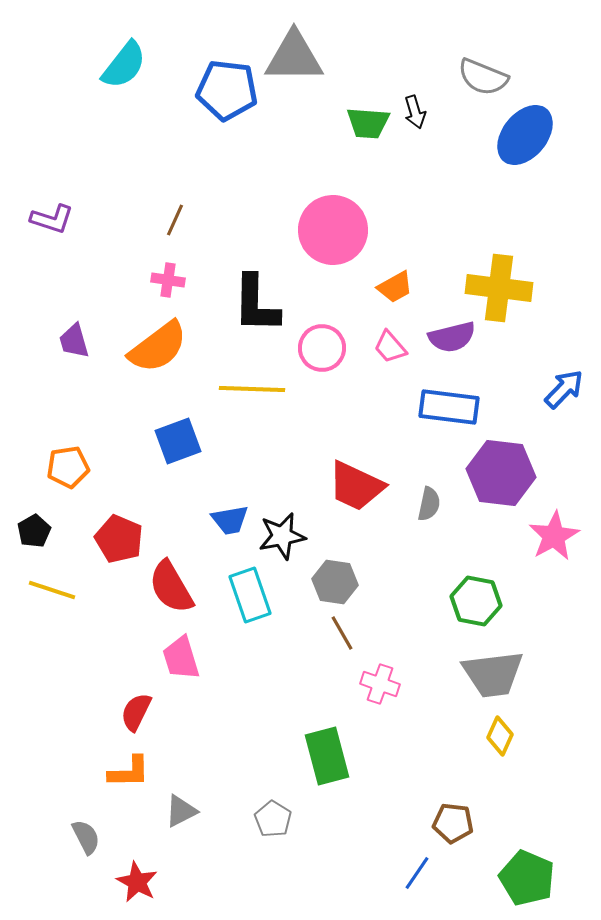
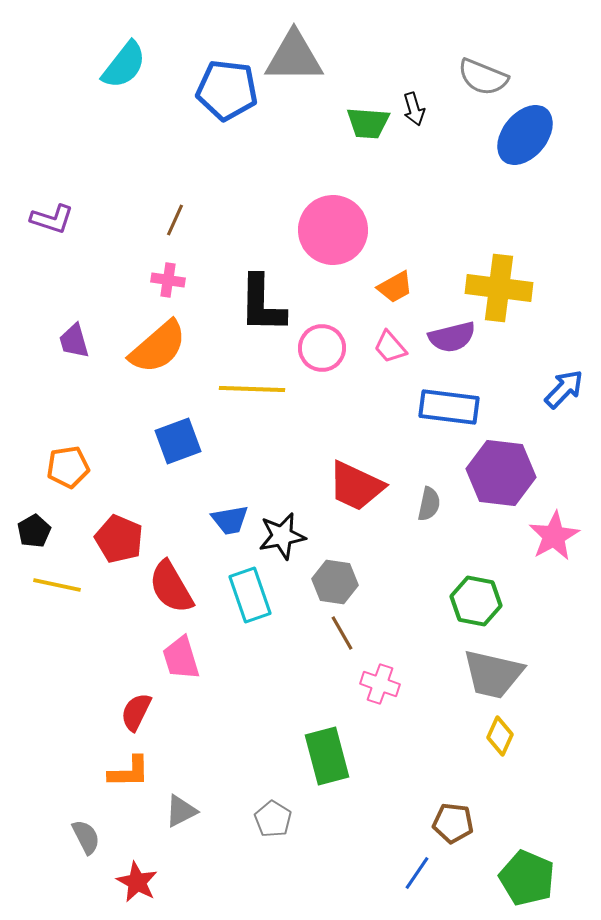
black arrow at (415, 112): moved 1 px left, 3 px up
black L-shape at (256, 304): moved 6 px right
orange semicircle at (158, 347): rotated 4 degrees counterclockwise
yellow line at (52, 590): moved 5 px right, 5 px up; rotated 6 degrees counterclockwise
gray trapezoid at (493, 674): rotated 20 degrees clockwise
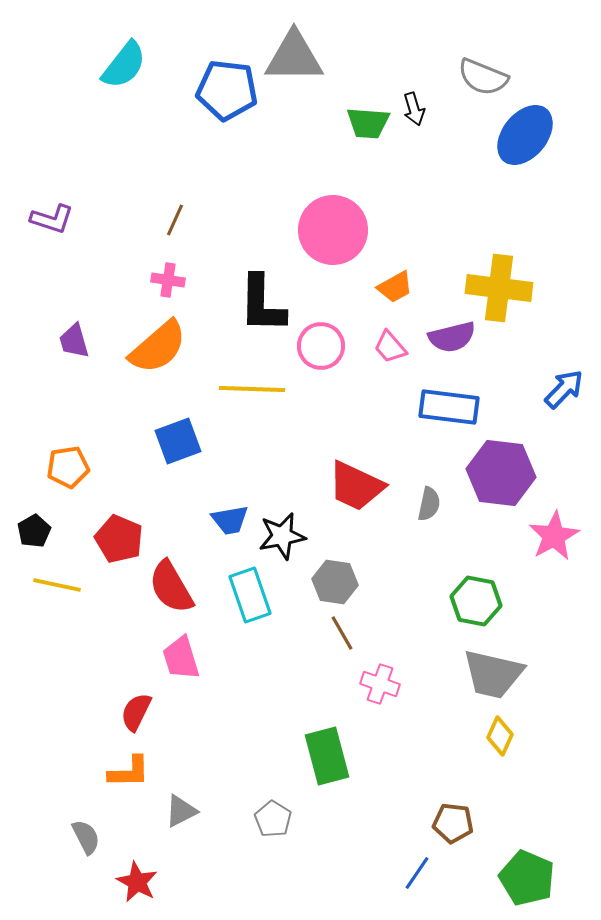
pink circle at (322, 348): moved 1 px left, 2 px up
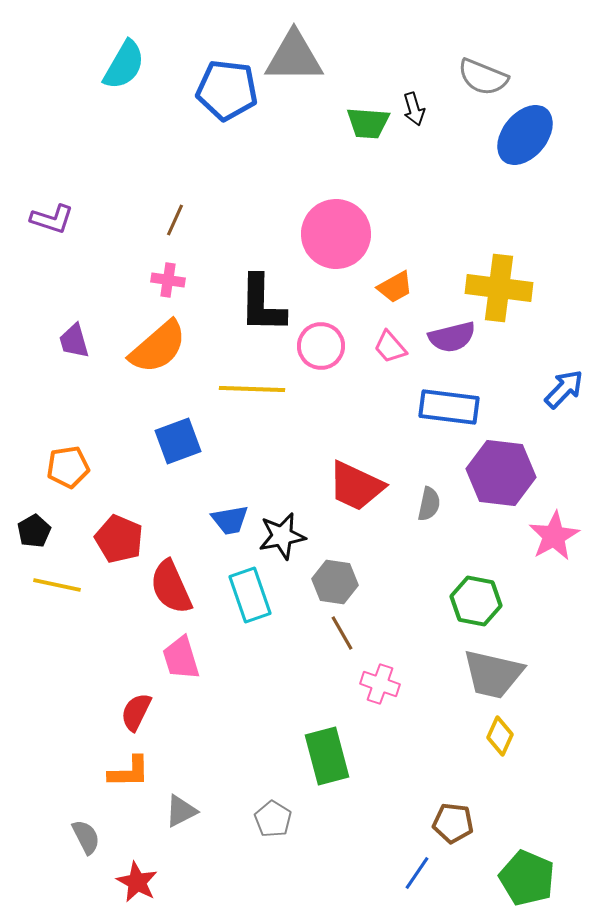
cyan semicircle at (124, 65): rotated 8 degrees counterclockwise
pink circle at (333, 230): moved 3 px right, 4 px down
red semicircle at (171, 587): rotated 6 degrees clockwise
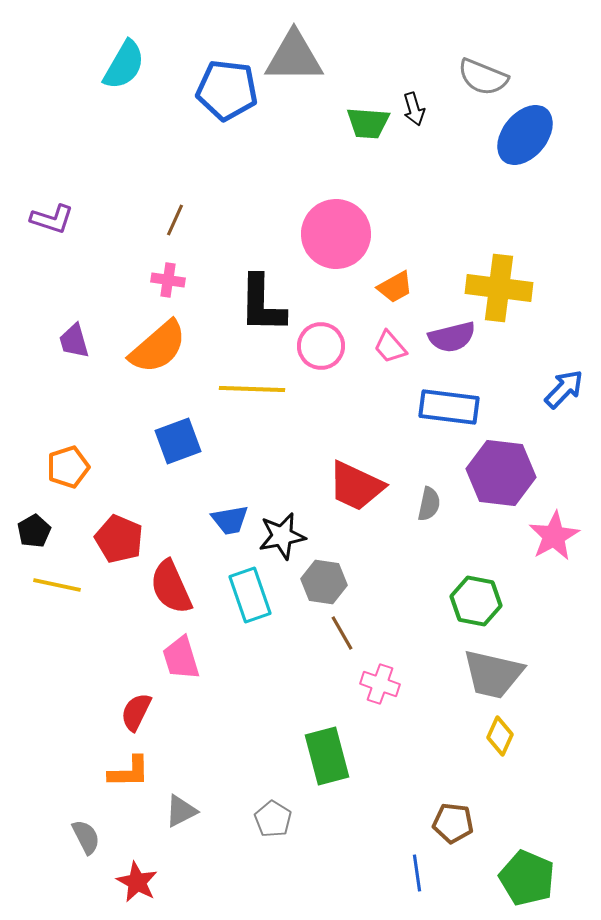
orange pentagon at (68, 467): rotated 9 degrees counterclockwise
gray hexagon at (335, 582): moved 11 px left
blue line at (417, 873): rotated 42 degrees counterclockwise
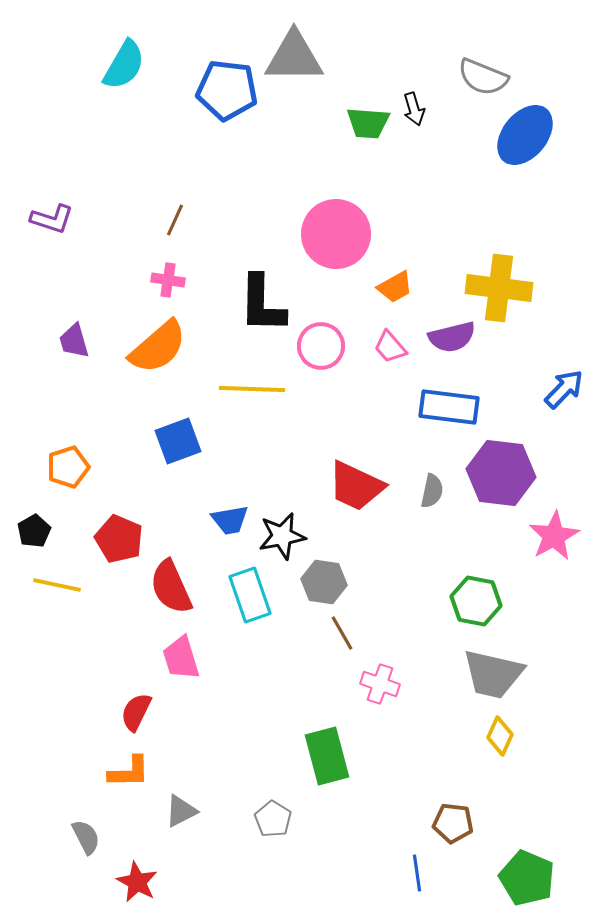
gray semicircle at (429, 504): moved 3 px right, 13 px up
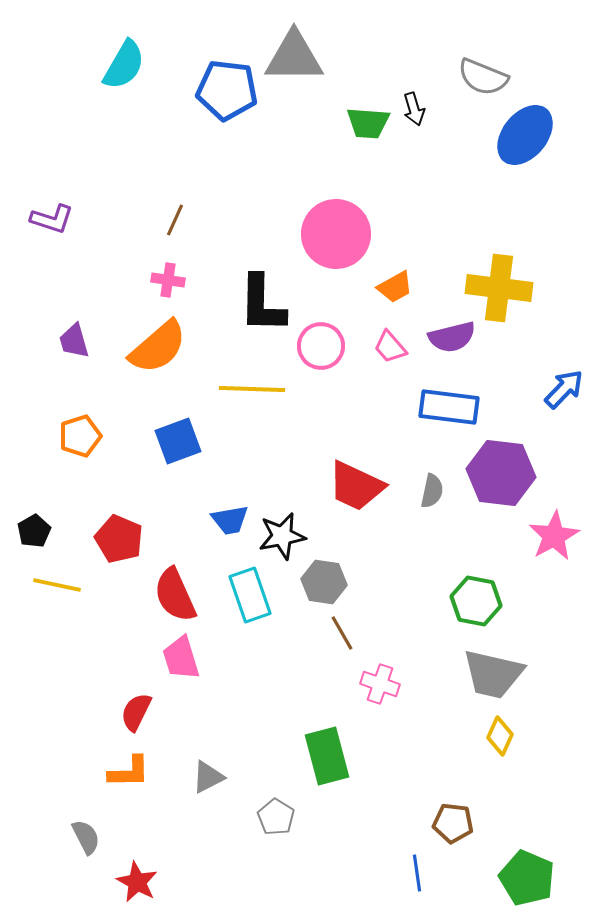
orange pentagon at (68, 467): moved 12 px right, 31 px up
red semicircle at (171, 587): moved 4 px right, 8 px down
gray triangle at (181, 811): moved 27 px right, 34 px up
gray pentagon at (273, 819): moved 3 px right, 2 px up
